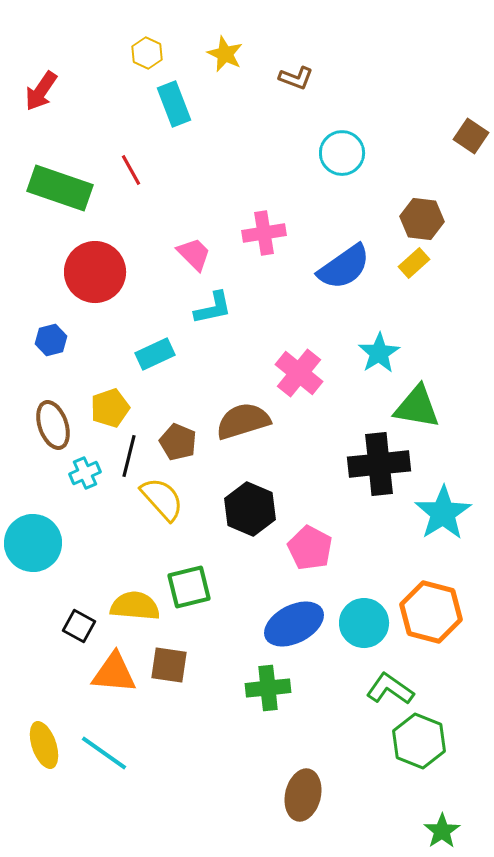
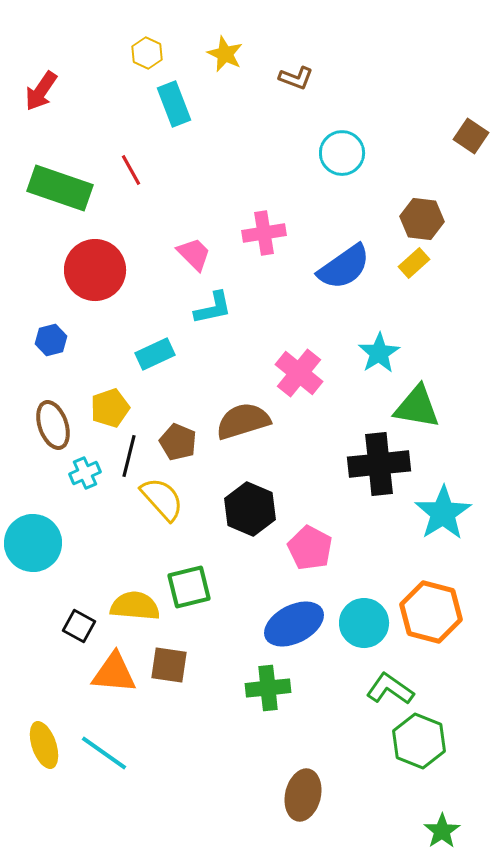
red circle at (95, 272): moved 2 px up
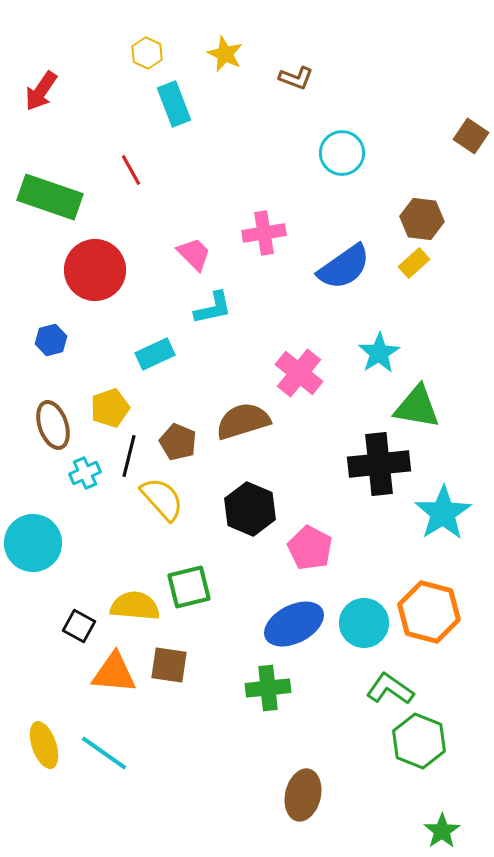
green rectangle at (60, 188): moved 10 px left, 9 px down
orange hexagon at (431, 612): moved 2 px left
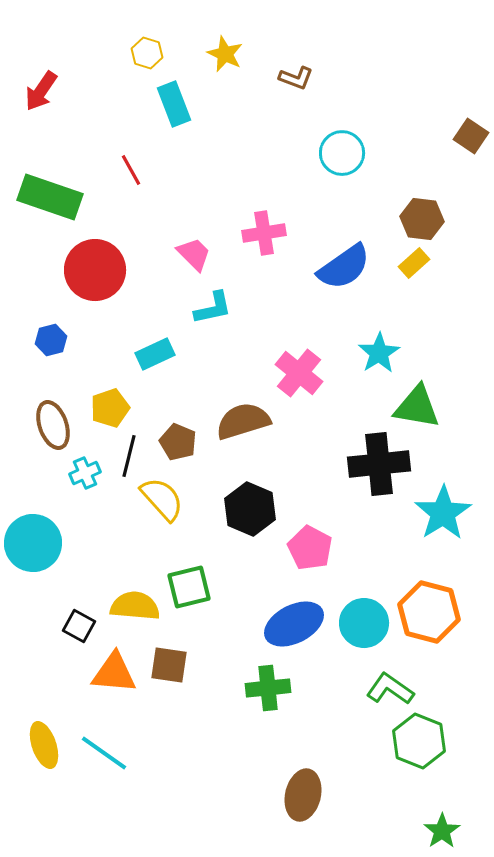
yellow hexagon at (147, 53): rotated 8 degrees counterclockwise
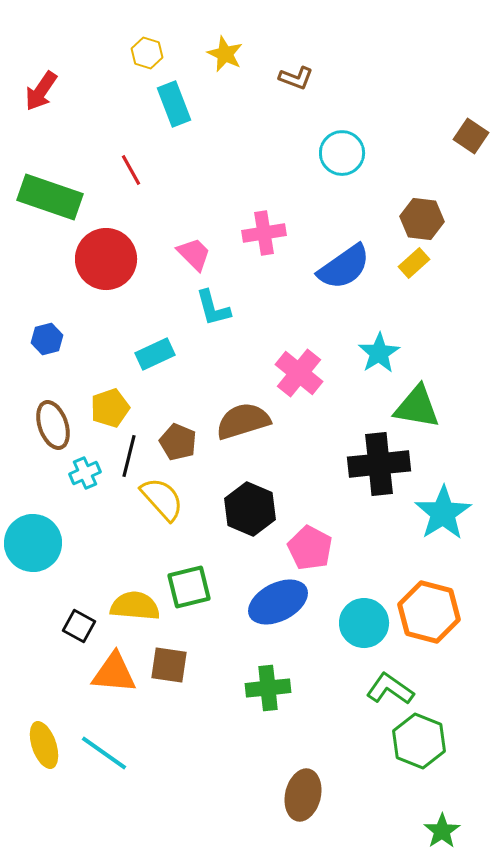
red circle at (95, 270): moved 11 px right, 11 px up
cyan L-shape at (213, 308): rotated 87 degrees clockwise
blue hexagon at (51, 340): moved 4 px left, 1 px up
blue ellipse at (294, 624): moved 16 px left, 22 px up
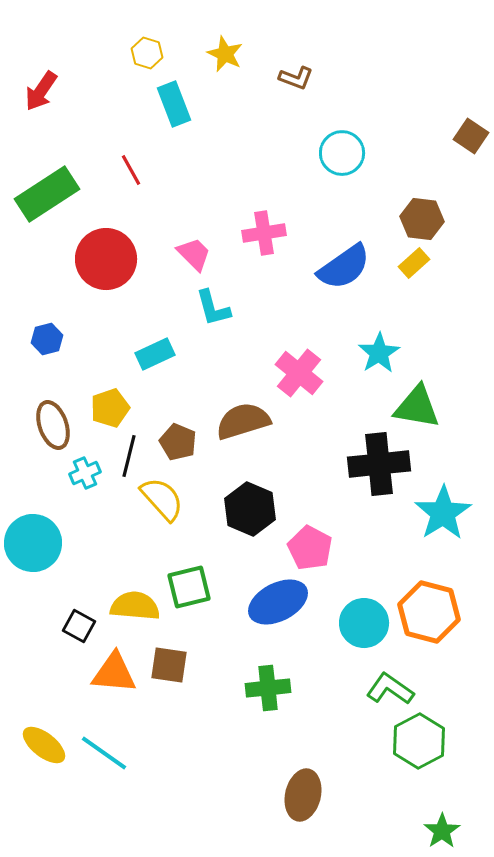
green rectangle at (50, 197): moved 3 px left, 3 px up; rotated 52 degrees counterclockwise
green hexagon at (419, 741): rotated 10 degrees clockwise
yellow ellipse at (44, 745): rotated 33 degrees counterclockwise
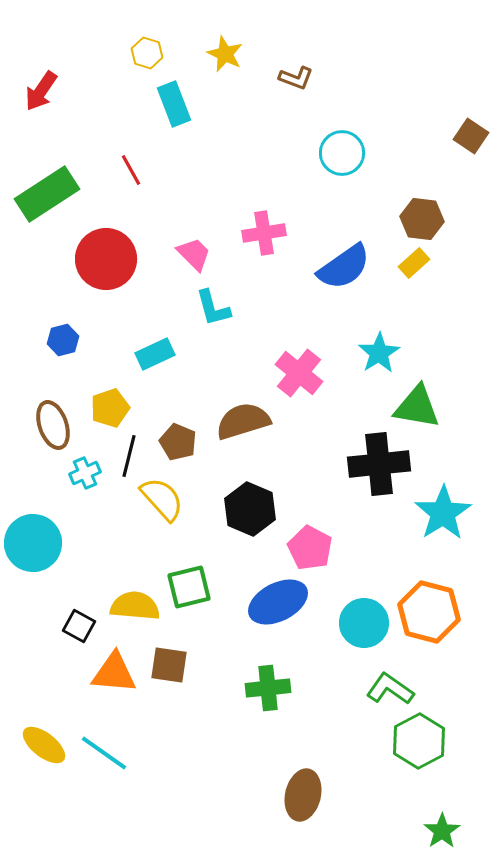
blue hexagon at (47, 339): moved 16 px right, 1 px down
